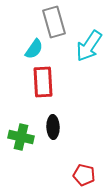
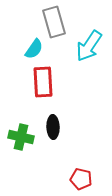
red pentagon: moved 3 px left, 4 px down
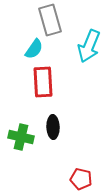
gray rectangle: moved 4 px left, 2 px up
cyan arrow: rotated 12 degrees counterclockwise
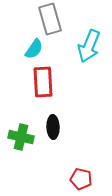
gray rectangle: moved 1 px up
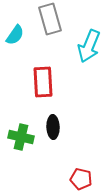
cyan semicircle: moved 19 px left, 14 px up
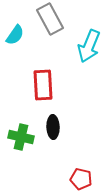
gray rectangle: rotated 12 degrees counterclockwise
red rectangle: moved 3 px down
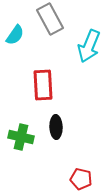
black ellipse: moved 3 px right
